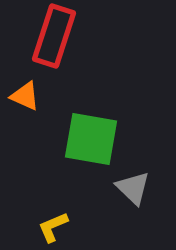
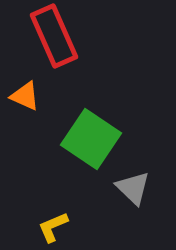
red rectangle: rotated 42 degrees counterclockwise
green square: rotated 24 degrees clockwise
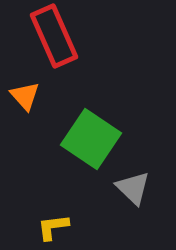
orange triangle: rotated 24 degrees clockwise
yellow L-shape: rotated 16 degrees clockwise
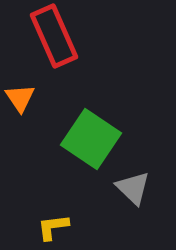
orange triangle: moved 5 px left, 2 px down; rotated 8 degrees clockwise
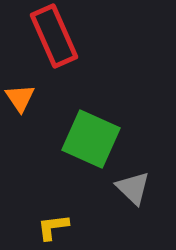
green square: rotated 10 degrees counterclockwise
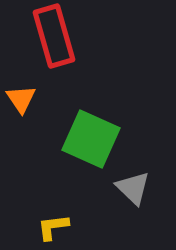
red rectangle: rotated 8 degrees clockwise
orange triangle: moved 1 px right, 1 px down
